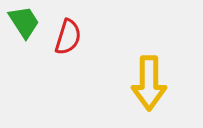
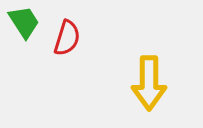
red semicircle: moved 1 px left, 1 px down
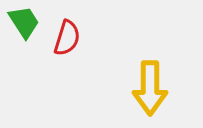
yellow arrow: moved 1 px right, 5 px down
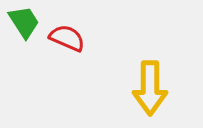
red semicircle: rotated 84 degrees counterclockwise
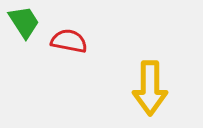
red semicircle: moved 2 px right, 3 px down; rotated 12 degrees counterclockwise
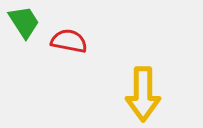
yellow arrow: moved 7 px left, 6 px down
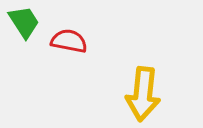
yellow arrow: rotated 6 degrees clockwise
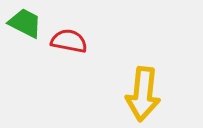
green trapezoid: moved 1 px right, 1 px down; rotated 30 degrees counterclockwise
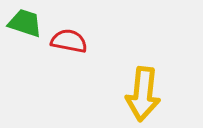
green trapezoid: rotated 9 degrees counterclockwise
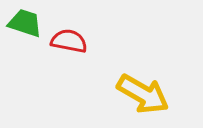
yellow arrow: rotated 66 degrees counterclockwise
